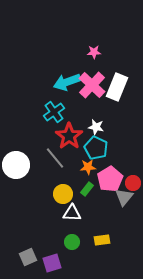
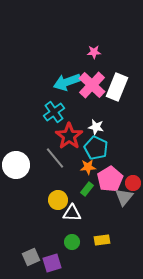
yellow circle: moved 5 px left, 6 px down
gray square: moved 3 px right
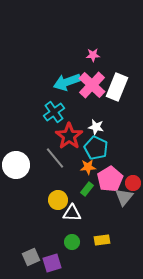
pink star: moved 1 px left, 3 px down
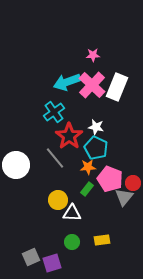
pink pentagon: rotated 20 degrees counterclockwise
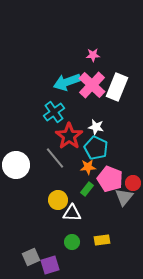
purple square: moved 2 px left, 2 px down
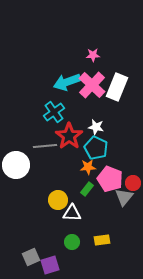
gray line: moved 10 px left, 12 px up; rotated 55 degrees counterclockwise
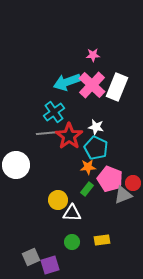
gray line: moved 3 px right, 13 px up
gray triangle: moved 1 px left, 2 px up; rotated 30 degrees clockwise
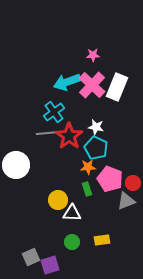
green rectangle: rotated 56 degrees counterclockwise
gray triangle: moved 3 px right, 6 px down
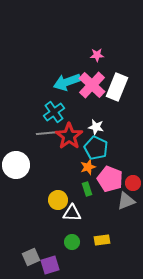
pink star: moved 4 px right
orange star: rotated 14 degrees counterclockwise
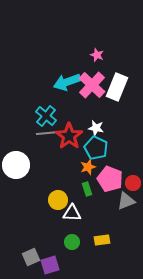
pink star: rotated 24 degrees clockwise
cyan cross: moved 8 px left, 4 px down; rotated 15 degrees counterclockwise
white star: moved 1 px down
